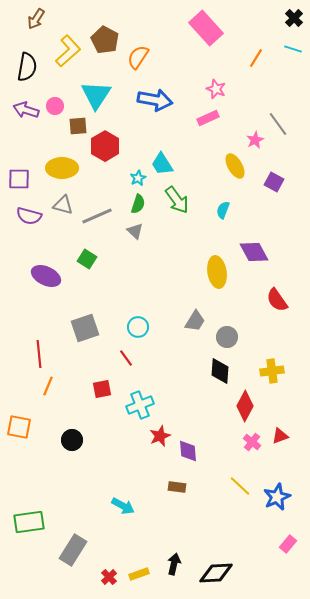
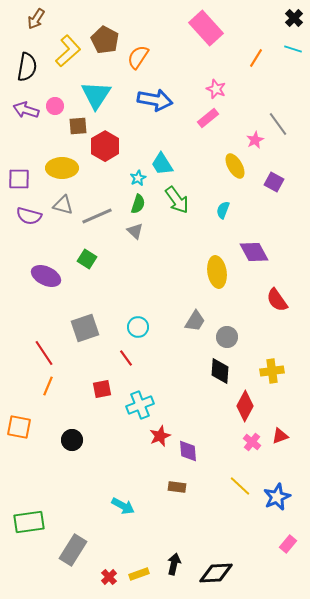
pink rectangle at (208, 118): rotated 15 degrees counterclockwise
red line at (39, 354): moved 5 px right, 1 px up; rotated 28 degrees counterclockwise
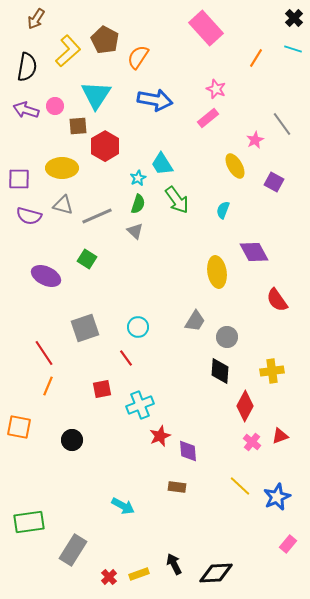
gray line at (278, 124): moved 4 px right
black arrow at (174, 564): rotated 40 degrees counterclockwise
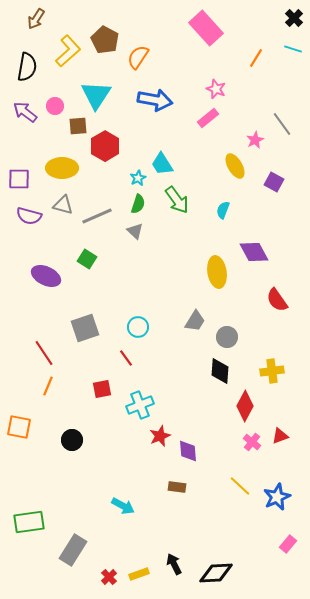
purple arrow at (26, 110): moved 1 px left, 2 px down; rotated 20 degrees clockwise
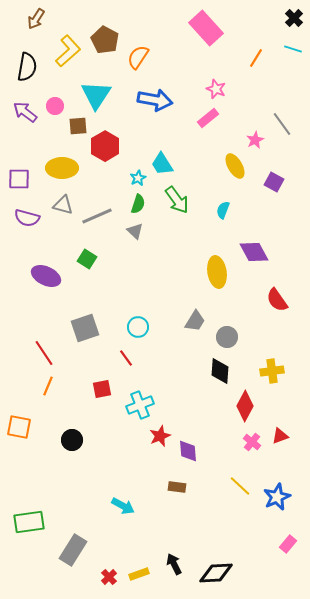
purple semicircle at (29, 216): moved 2 px left, 2 px down
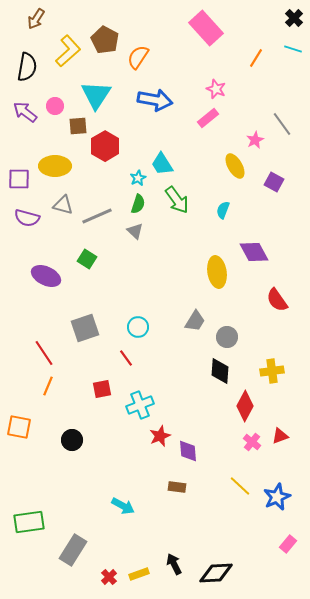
yellow ellipse at (62, 168): moved 7 px left, 2 px up
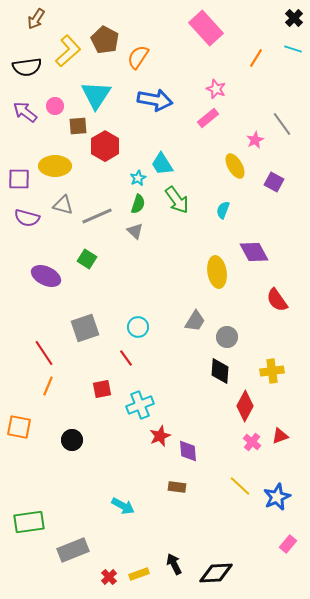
black semicircle at (27, 67): rotated 72 degrees clockwise
gray rectangle at (73, 550): rotated 36 degrees clockwise
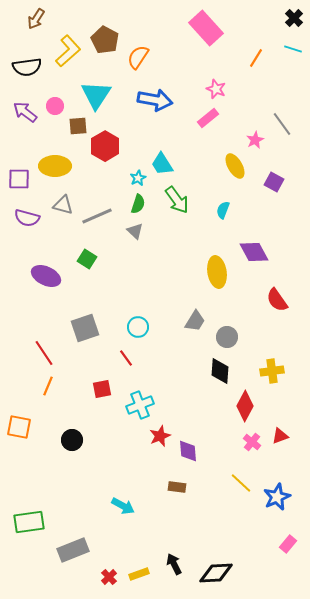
yellow line at (240, 486): moved 1 px right, 3 px up
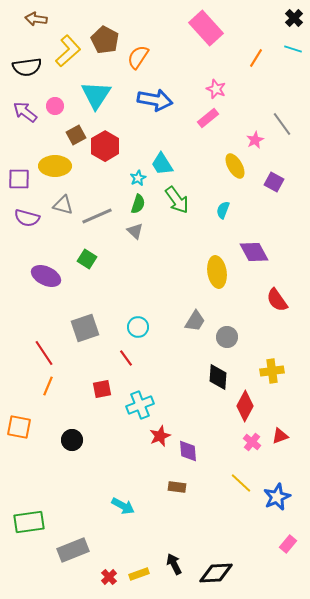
brown arrow at (36, 19): rotated 65 degrees clockwise
brown square at (78, 126): moved 2 px left, 9 px down; rotated 24 degrees counterclockwise
black diamond at (220, 371): moved 2 px left, 6 px down
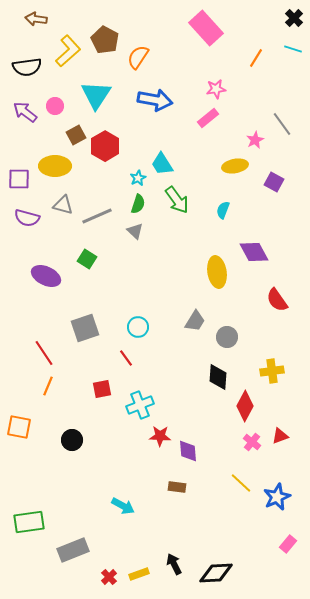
pink star at (216, 89): rotated 30 degrees counterclockwise
yellow ellipse at (235, 166): rotated 70 degrees counterclockwise
red star at (160, 436): rotated 25 degrees clockwise
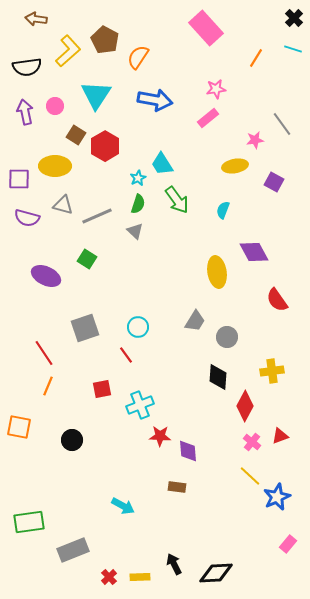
purple arrow at (25, 112): rotated 40 degrees clockwise
brown square at (76, 135): rotated 30 degrees counterclockwise
pink star at (255, 140): rotated 18 degrees clockwise
red line at (126, 358): moved 3 px up
yellow line at (241, 483): moved 9 px right, 7 px up
yellow rectangle at (139, 574): moved 1 px right, 3 px down; rotated 18 degrees clockwise
